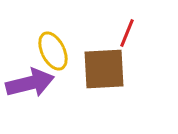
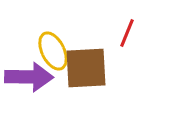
brown square: moved 18 px left, 1 px up
purple arrow: moved 1 px left, 6 px up; rotated 15 degrees clockwise
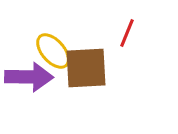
yellow ellipse: rotated 15 degrees counterclockwise
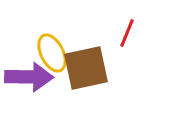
yellow ellipse: moved 1 px left, 2 px down; rotated 15 degrees clockwise
brown square: rotated 9 degrees counterclockwise
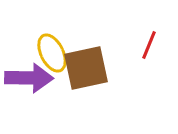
red line: moved 22 px right, 12 px down
purple arrow: moved 1 px down
